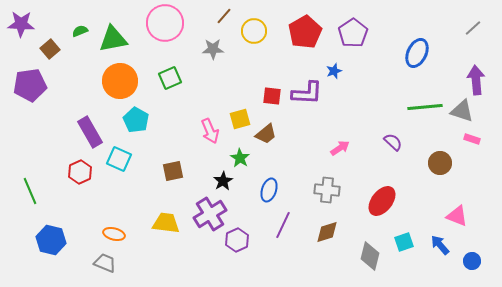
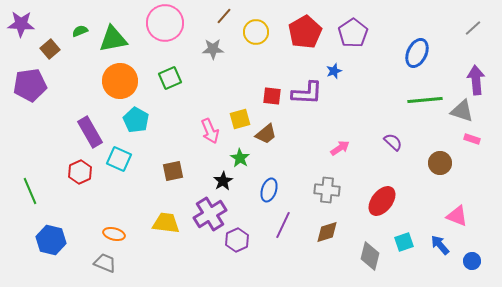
yellow circle at (254, 31): moved 2 px right, 1 px down
green line at (425, 107): moved 7 px up
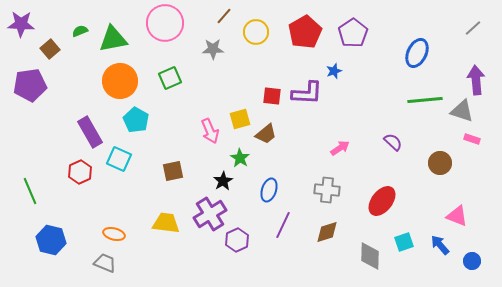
gray diamond at (370, 256): rotated 12 degrees counterclockwise
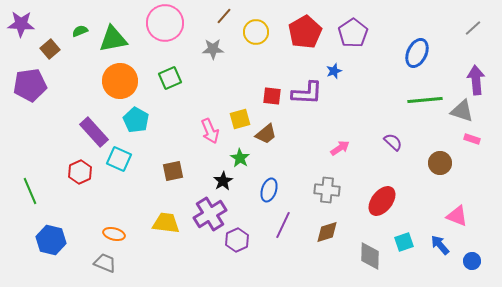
purple rectangle at (90, 132): moved 4 px right; rotated 12 degrees counterclockwise
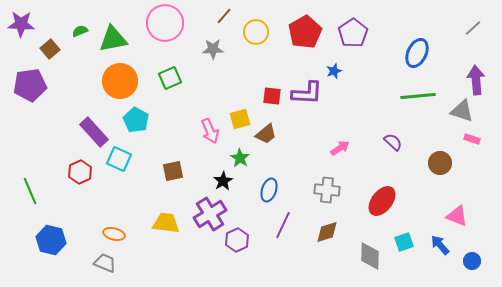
green line at (425, 100): moved 7 px left, 4 px up
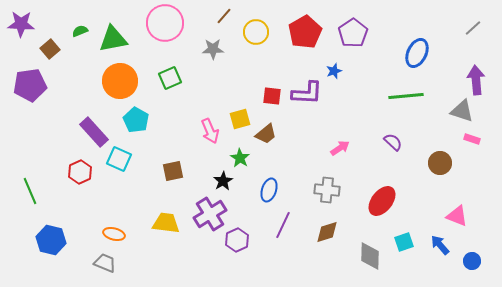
green line at (418, 96): moved 12 px left
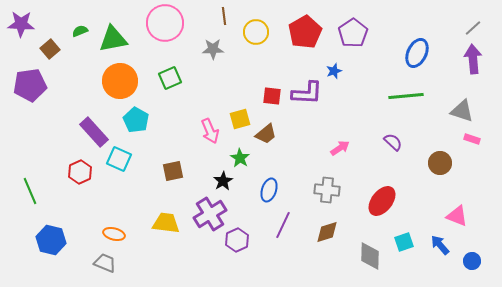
brown line at (224, 16): rotated 48 degrees counterclockwise
purple arrow at (476, 80): moved 3 px left, 21 px up
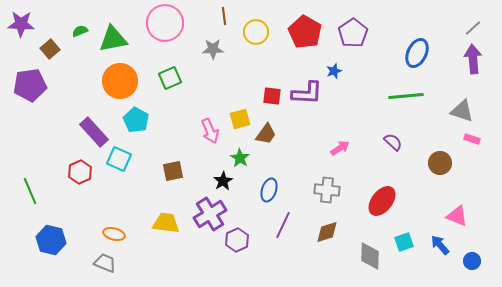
red pentagon at (305, 32): rotated 12 degrees counterclockwise
brown trapezoid at (266, 134): rotated 15 degrees counterclockwise
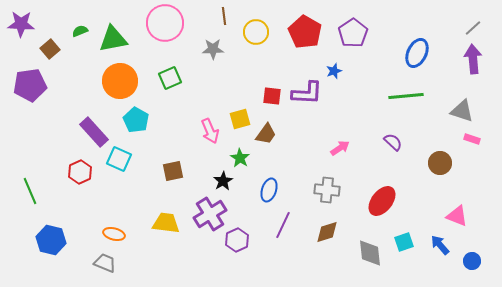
gray diamond at (370, 256): moved 3 px up; rotated 8 degrees counterclockwise
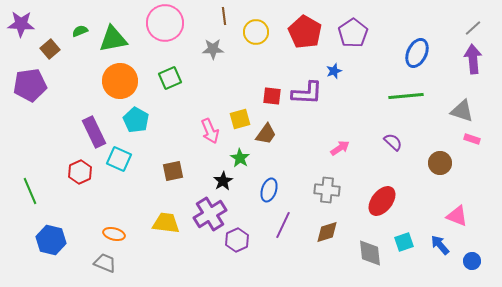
purple rectangle at (94, 132): rotated 16 degrees clockwise
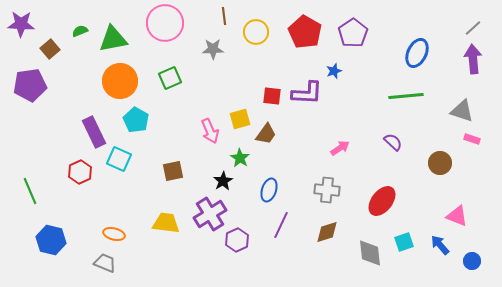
purple line at (283, 225): moved 2 px left
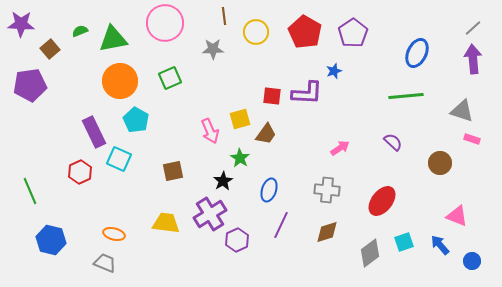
gray diamond at (370, 253): rotated 60 degrees clockwise
